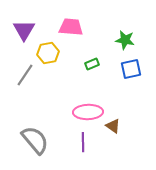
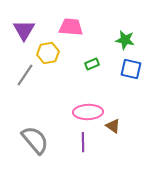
blue square: rotated 25 degrees clockwise
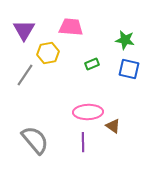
blue square: moved 2 px left
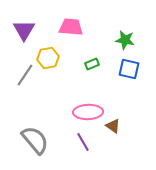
yellow hexagon: moved 5 px down
purple line: rotated 30 degrees counterclockwise
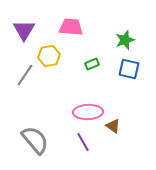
green star: rotated 30 degrees counterclockwise
yellow hexagon: moved 1 px right, 2 px up
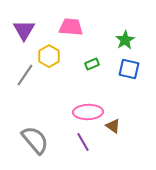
green star: rotated 12 degrees counterclockwise
yellow hexagon: rotated 20 degrees counterclockwise
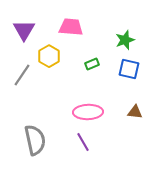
green star: rotated 12 degrees clockwise
gray line: moved 3 px left
brown triangle: moved 22 px right, 14 px up; rotated 28 degrees counterclockwise
gray semicircle: rotated 28 degrees clockwise
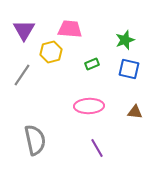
pink trapezoid: moved 1 px left, 2 px down
yellow hexagon: moved 2 px right, 4 px up; rotated 15 degrees clockwise
pink ellipse: moved 1 px right, 6 px up
purple line: moved 14 px right, 6 px down
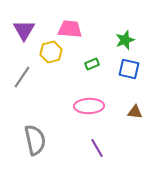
gray line: moved 2 px down
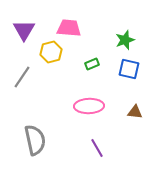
pink trapezoid: moved 1 px left, 1 px up
